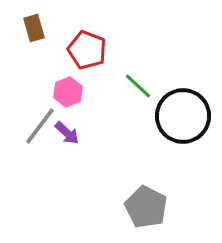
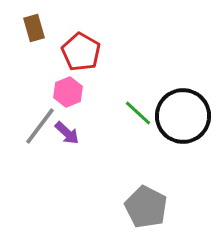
red pentagon: moved 6 px left, 2 px down; rotated 9 degrees clockwise
green line: moved 27 px down
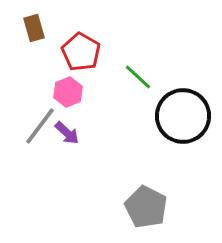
green line: moved 36 px up
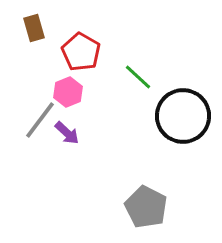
gray line: moved 6 px up
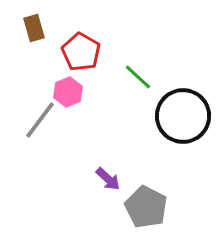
purple arrow: moved 41 px right, 46 px down
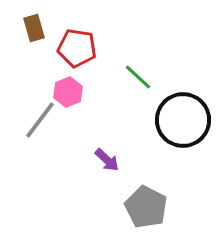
red pentagon: moved 4 px left, 4 px up; rotated 21 degrees counterclockwise
black circle: moved 4 px down
purple arrow: moved 1 px left, 19 px up
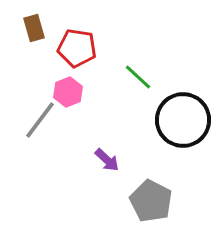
gray pentagon: moved 5 px right, 6 px up
